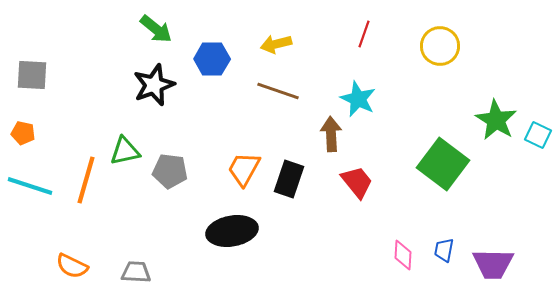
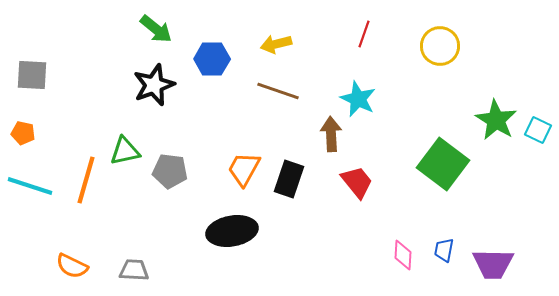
cyan square: moved 5 px up
gray trapezoid: moved 2 px left, 2 px up
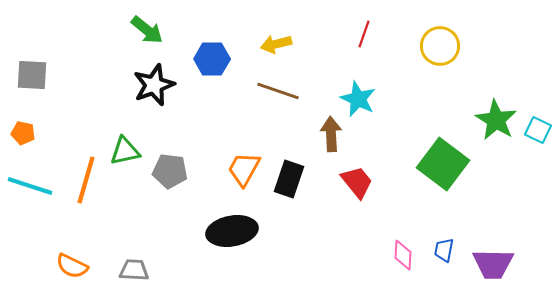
green arrow: moved 9 px left, 1 px down
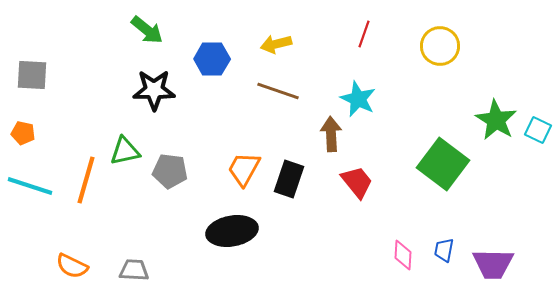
black star: moved 5 px down; rotated 21 degrees clockwise
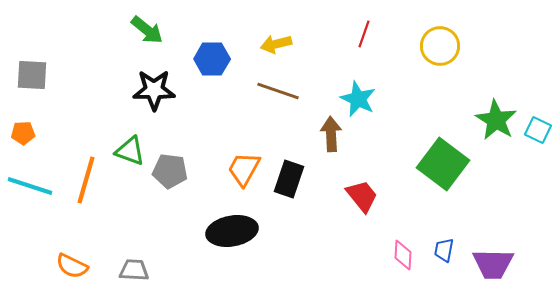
orange pentagon: rotated 15 degrees counterclockwise
green triangle: moved 5 px right; rotated 32 degrees clockwise
red trapezoid: moved 5 px right, 14 px down
